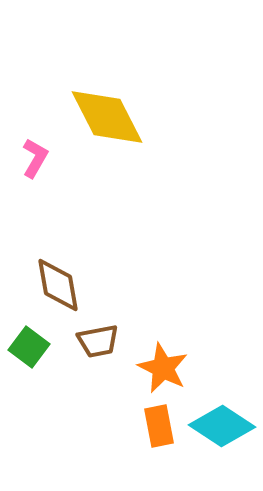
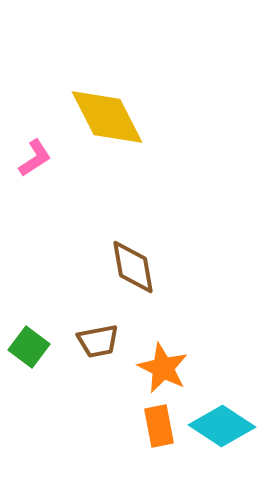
pink L-shape: rotated 27 degrees clockwise
brown diamond: moved 75 px right, 18 px up
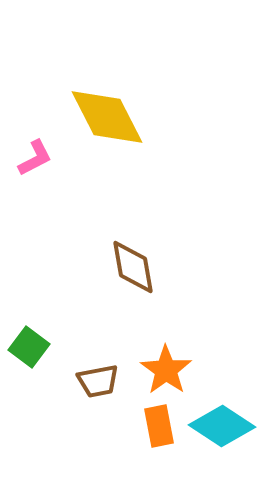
pink L-shape: rotated 6 degrees clockwise
brown trapezoid: moved 40 px down
orange star: moved 3 px right, 2 px down; rotated 9 degrees clockwise
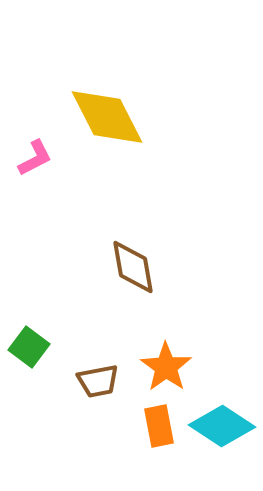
orange star: moved 3 px up
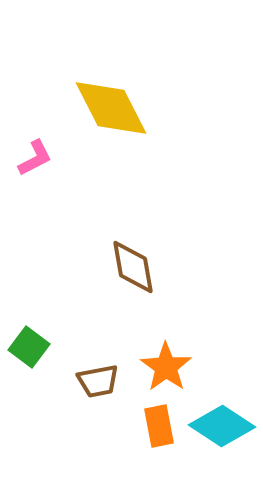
yellow diamond: moved 4 px right, 9 px up
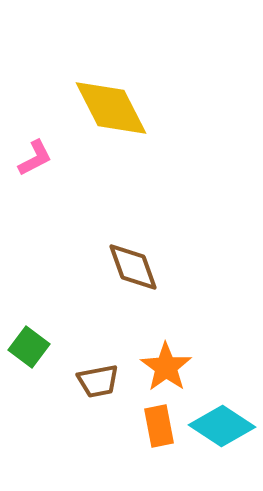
brown diamond: rotated 10 degrees counterclockwise
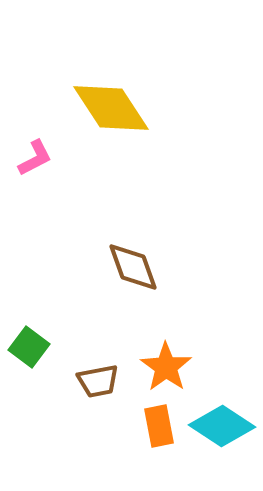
yellow diamond: rotated 6 degrees counterclockwise
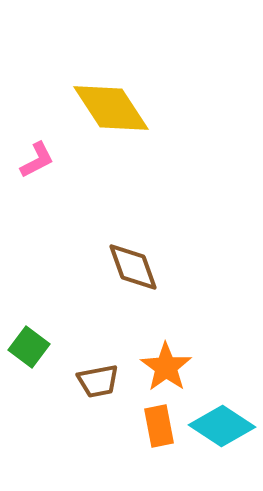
pink L-shape: moved 2 px right, 2 px down
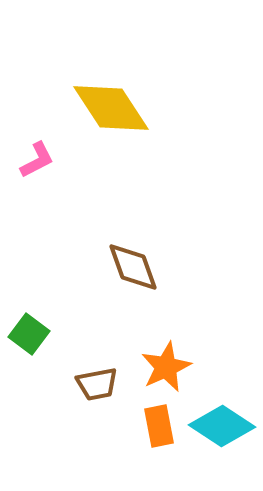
green square: moved 13 px up
orange star: rotated 12 degrees clockwise
brown trapezoid: moved 1 px left, 3 px down
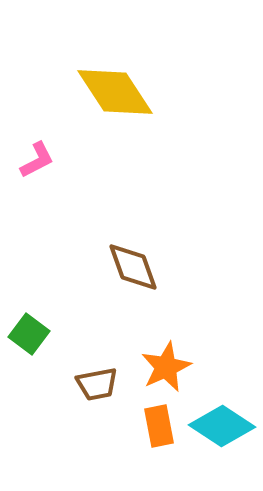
yellow diamond: moved 4 px right, 16 px up
